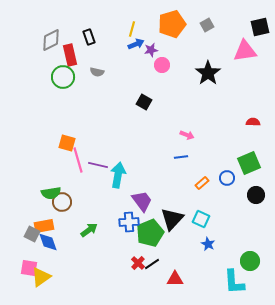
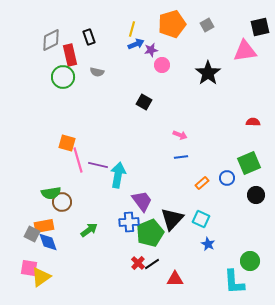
pink arrow at (187, 135): moved 7 px left
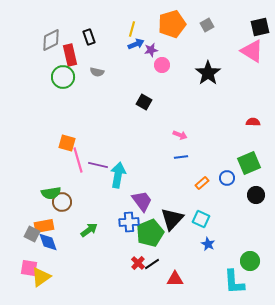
pink triangle at (245, 51): moved 7 px right; rotated 40 degrees clockwise
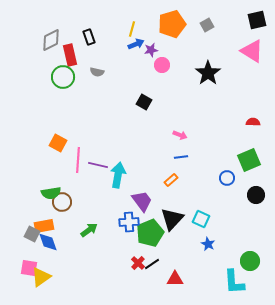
black square at (260, 27): moved 3 px left, 7 px up
orange square at (67, 143): moved 9 px left; rotated 12 degrees clockwise
pink line at (78, 160): rotated 20 degrees clockwise
green square at (249, 163): moved 3 px up
orange rectangle at (202, 183): moved 31 px left, 3 px up
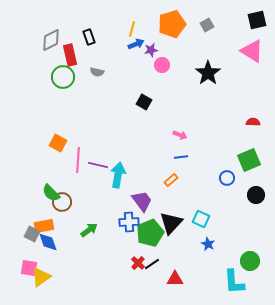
green semicircle at (51, 193): rotated 54 degrees clockwise
black triangle at (172, 219): moved 1 px left, 4 px down
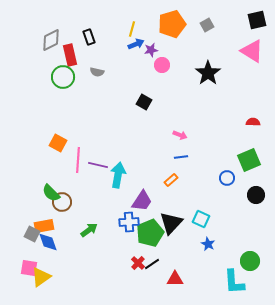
purple trapezoid at (142, 201): rotated 70 degrees clockwise
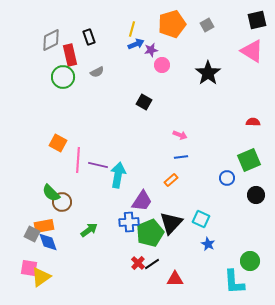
gray semicircle at (97, 72): rotated 40 degrees counterclockwise
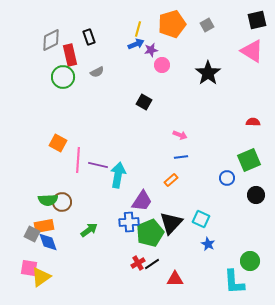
yellow line at (132, 29): moved 6 px right
green semicircle at (51, 193): moved 3 px left, 7 px down; rotated 48 degrees counterclockwise
red cross at (138, 263): rotated 16 degrees clockwise
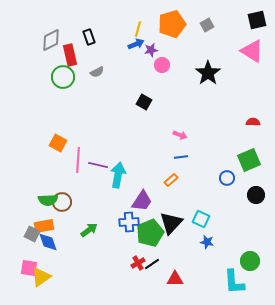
blue star at (208, 244): moved 1 px left, 2 px up; rotated 16 degrees counterclockwise
